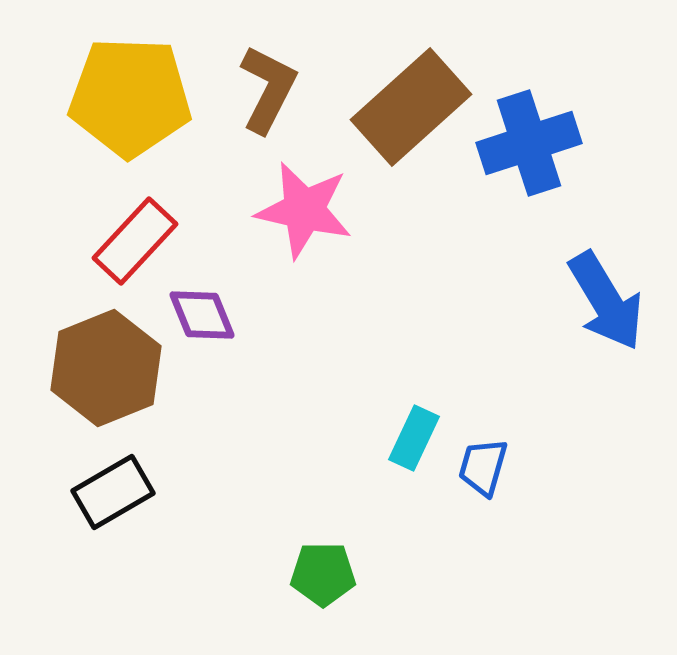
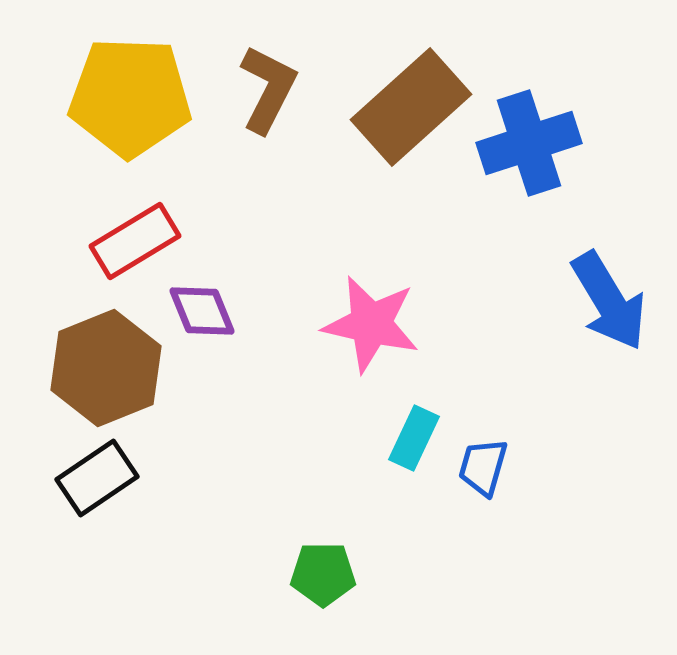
pink star: moved 67 px right, 114 px down
red rectangle: rotated 16 degrees clockwise
blue arrow: moved 3 px right
purple diamond: moved 4 px up
black rectangle: moved 16 px left, 14 px up; rotated 4 degrees counterclockwise
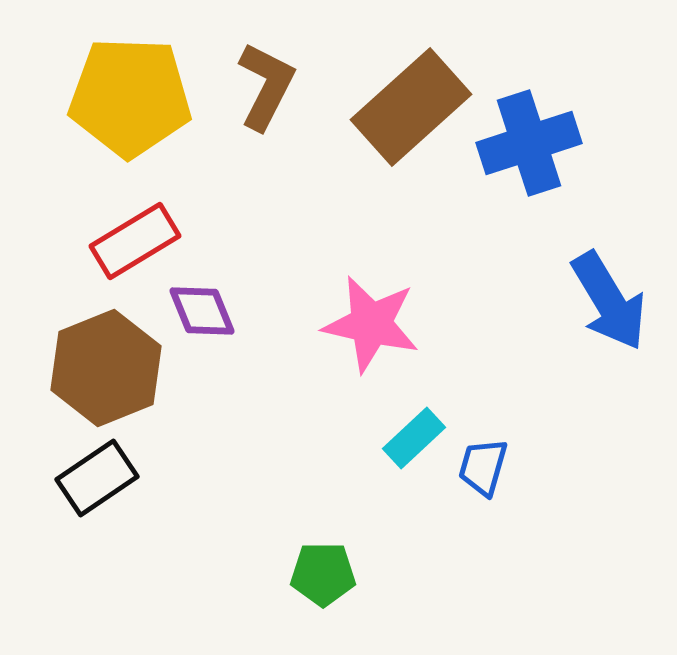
brown L-shape: moved 2 px left, 3 px up
cyan rectangle: rotated 22 degrees clockwise
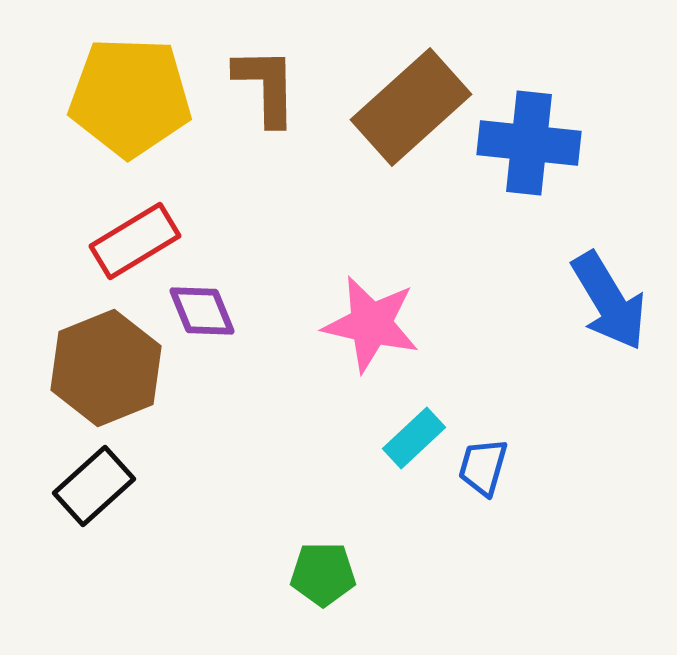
brown L-shape: rotated 28 degrees counterclockwise
blue cross: rotated 24 degrees clockwise
black rectangle: moved 3 px left, 8 px down; rotated 8 degrees counterclockwise
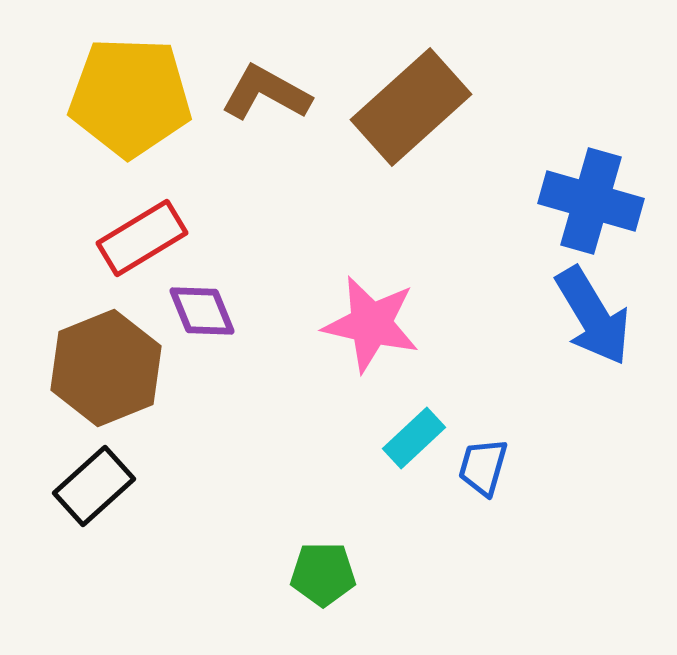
brown L-shape: moved 7 px down; rotated 60 degrees counterclockwise
blue cross: moved 62 px right, 58 px down; rotated 10 degrees clockwise
red rectangle: moved 7 px right, 3 px up
blue arrow: moved 16 px left, 15 px down
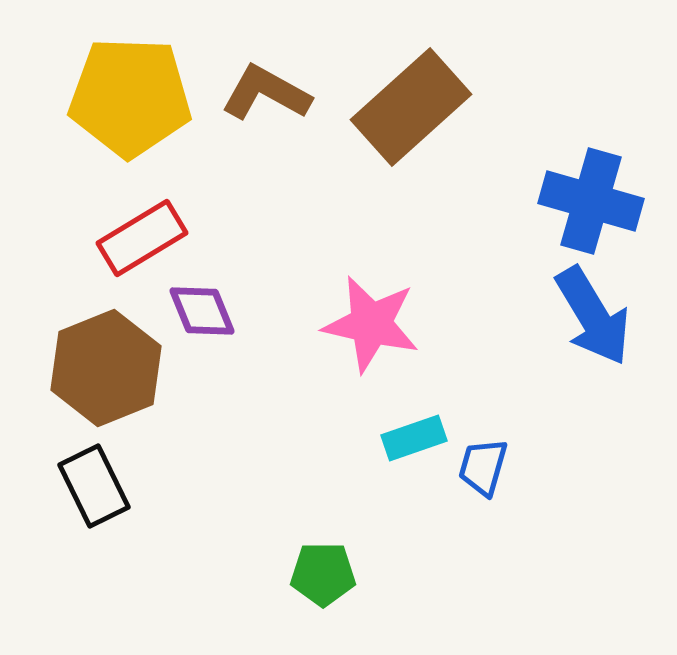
cyan rectangle: rotated 24 degrees clockwise
black rectangle: rotated 74 degrees counterclockwise
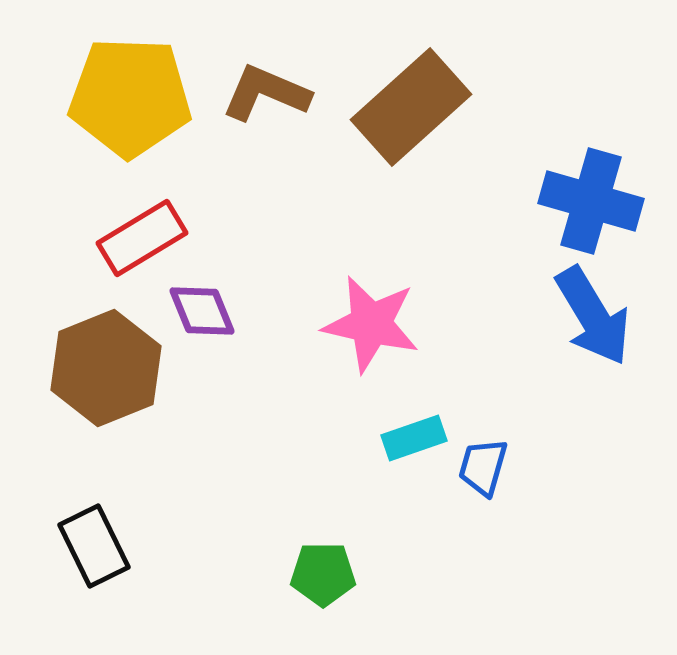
brown L-shape: rotated 6 degrees counterclockwise
black rectangle: moved 60 px down
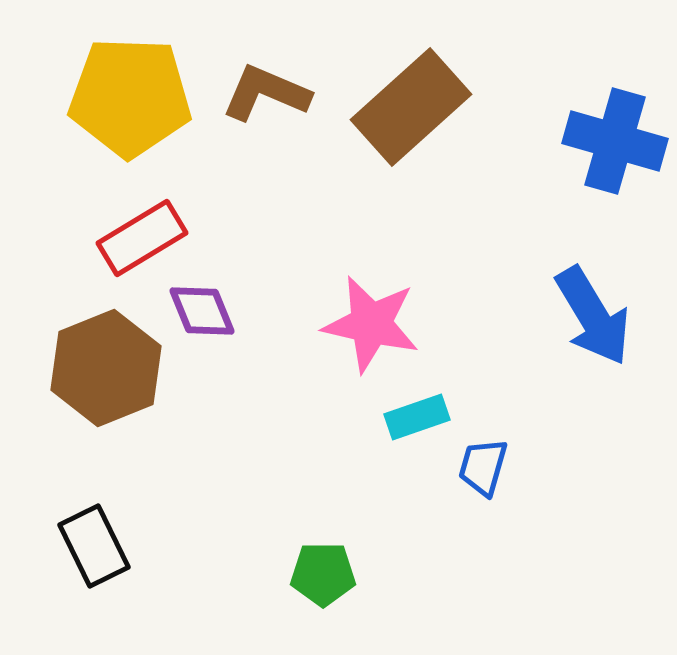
blue cross: moved 24 px right, 60 px up
cyan rectangle: moved 3 px right, 21 px up
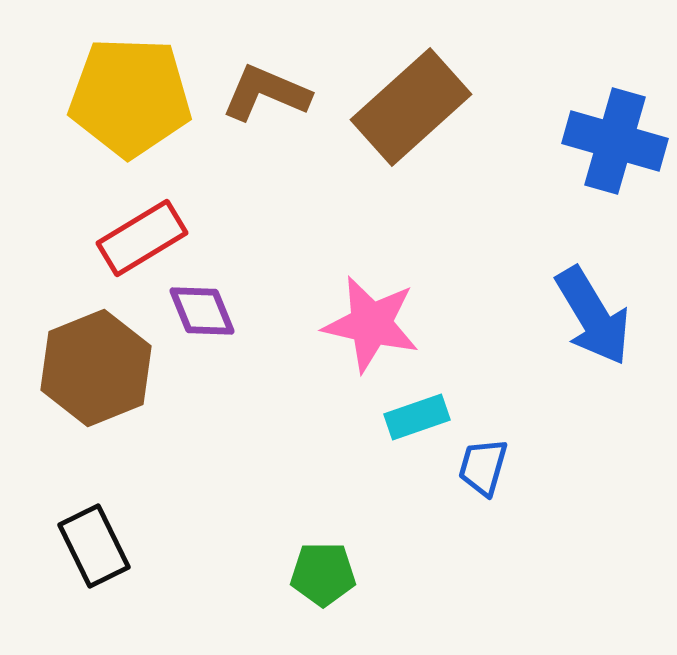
brown hexagon: moved 10 px left
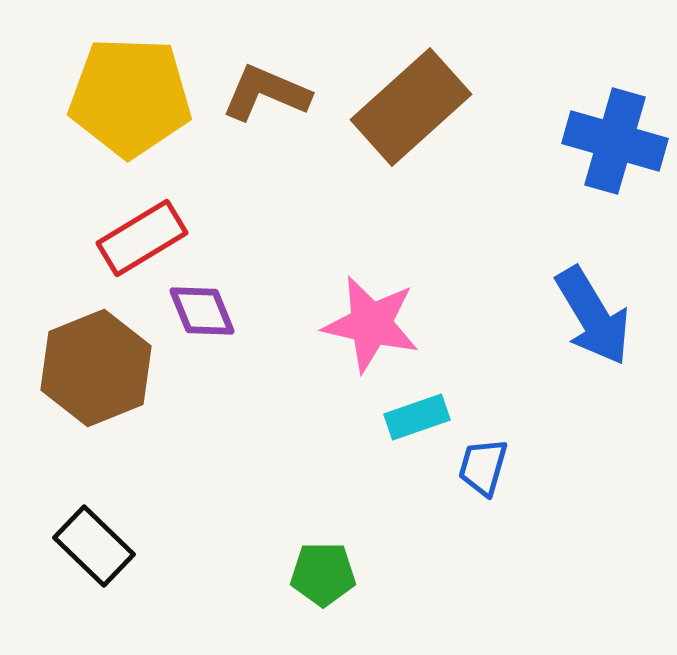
black rectangle: rotated 20 degrees counterclockwise
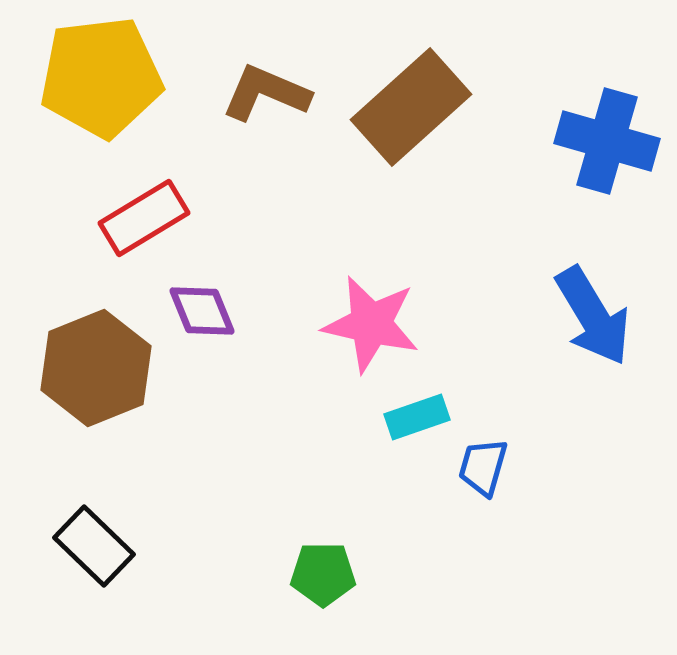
yellow pentagon: moved 29 px left, 20 px up; rotated 9 degrees counterclockwise
blue cross: moved 8 px left
red rectangle: moved 2 px right, 20 px up
